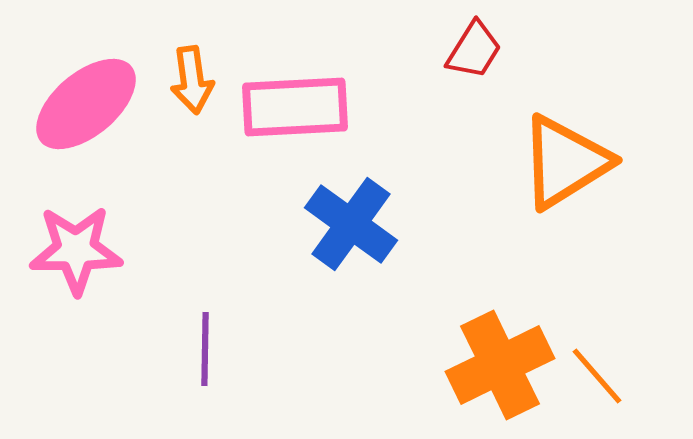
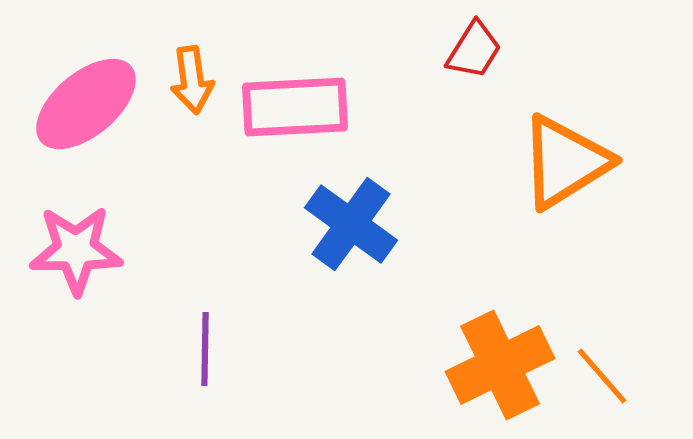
orange line: moved 5 px right
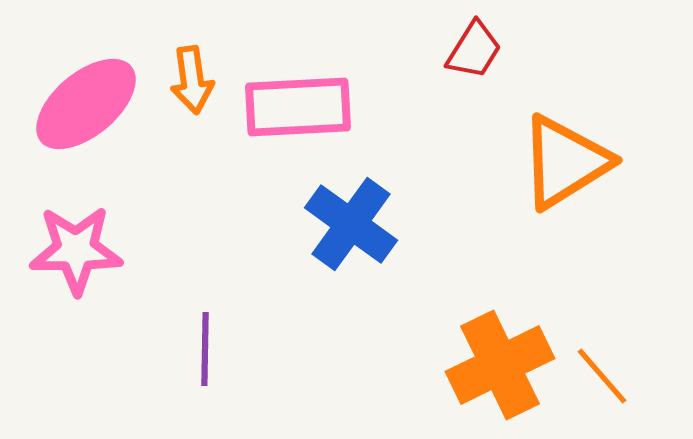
pink rectangle: moved 3 px right
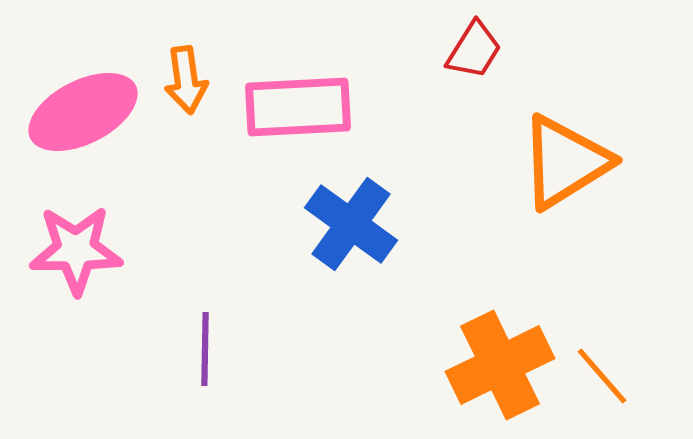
orange arrow: moved 6 px left
pink ellipse: moved 3 px left, 8 px down; rotated 13 degrees clockwise
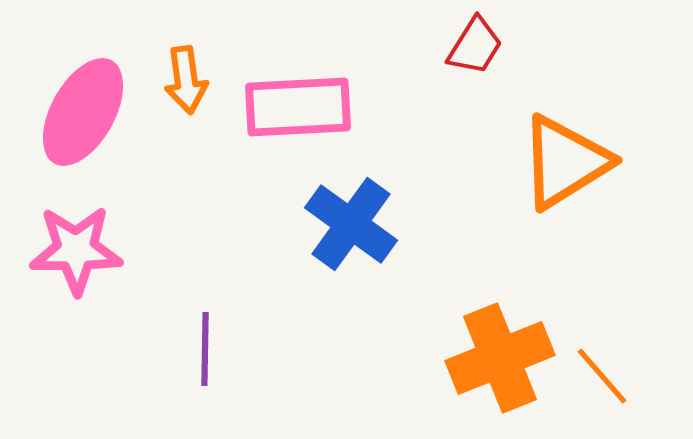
red trapezoid: moved 1 px right, 4 px up
pink ellipse: rotated 34 degrees counterclockwise
orange cross: moved 7 px up; rotated 4 degrees clockwise
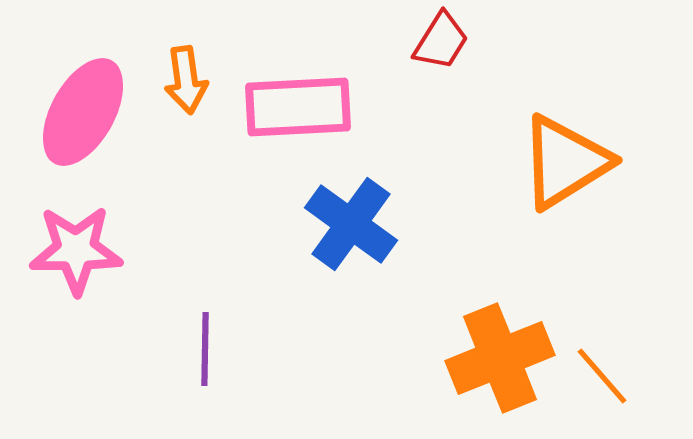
red trapezoid: moved 34 px left, 5 px up
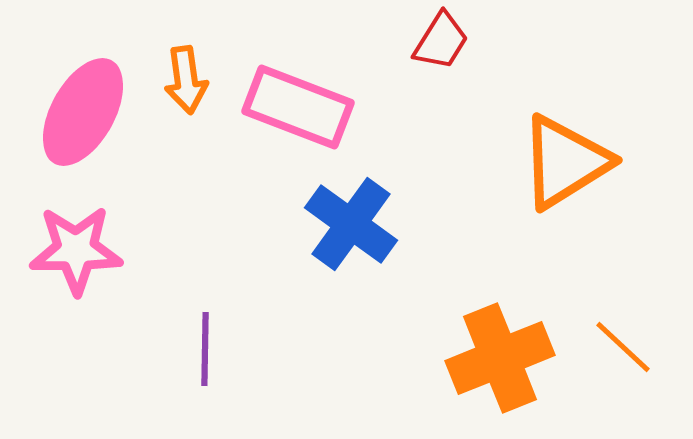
pink rectangle: rotated 24 degrees clockwise
orange line: moved 21 px right, 29 px up; rotated 6 degrees counterclockwise
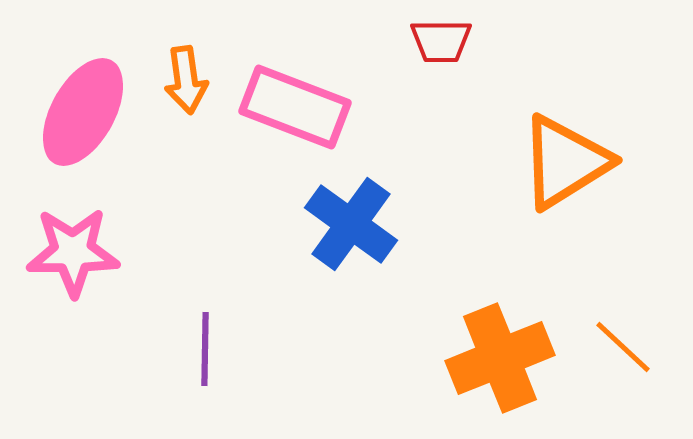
red trapezoid: rotated 58 degrees clockwise
pink rectangle: moved 3 px left
pink star: moved 3 px left, 2 px down
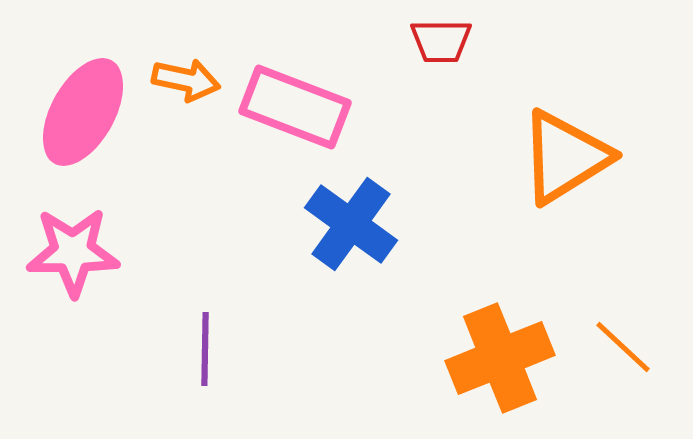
orange arrow: rotated 70 degrees counterclockwise
orange triangle: moved 5 px up
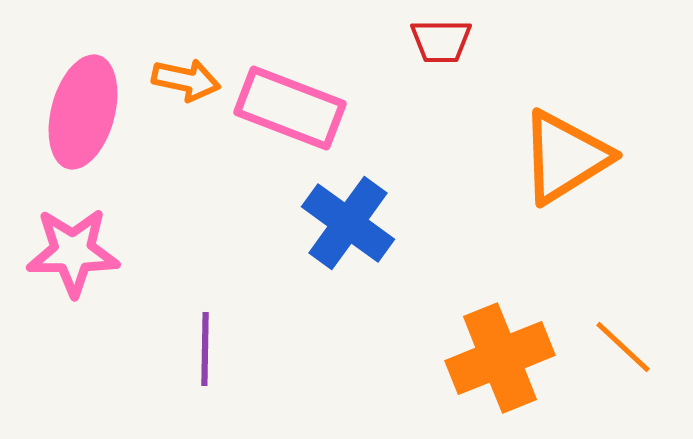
pink rectangle: moved 5 px left, 1 px down
pink ellipse: rotated 14 degrees counterclockwise
blue cross: moved 3 px left, 1 px up
